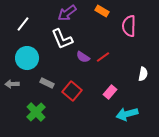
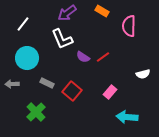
white semicircle: rotated 64 degrees clockwise
cyan arrow: moved 3 px down; rotated 20 degrees clockwise
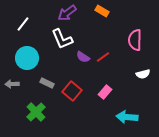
pink semicircle: moved 6 px right, 14 px down
pink rectangle: moved 5 px left
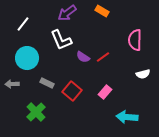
white L-shape: moved 1 px left, 1 px down
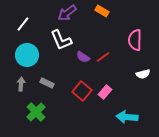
cyan circle: moved 3 px up
gray arrow: moved 9 px right; rotated 96 degrees clockwise
red square: moved 10 px right
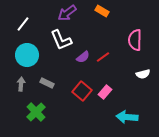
purple semicircle: rotated 72 degrees counterclockwise
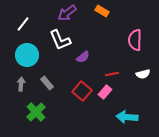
white L-shape: moved 1 px left
red line: moved 9 px right, 17 px down; rotated 24 degrees clockwise
gray rectangle: rotated 24 degrees clockwise
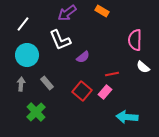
white semicircle: moved 7 px up; rotated 56 degrees clockwise
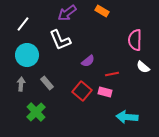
purple semicircle: moved 5 px right, 4 px down
pink rectangle: rotated 64 degrees clockwise
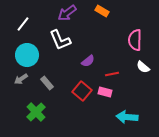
gray arrow: moved 5 px up; rotated 128 degrees counterclockwise
